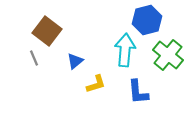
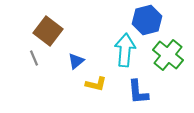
brown square: moved 1 px right
blue triangle: moved 1 px right
yellow L-shape: rotated 30 degrees clockwise
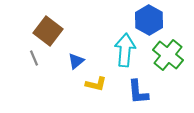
blue hexagon: moved 2 px right; rotated 16 degrees counterclockwise
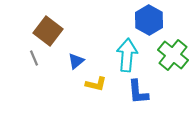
cyan arrow: moved 2 px right, 5 px down
green cross: moved 5 px right
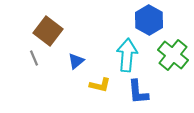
yellow L-shape: moved 4 px right, 1 px down
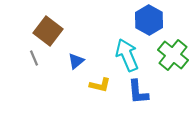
cyan arrow: rotated 28 degrees counterclockwise
